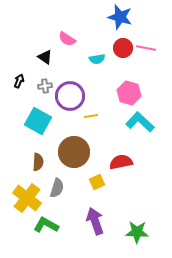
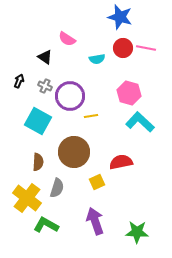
gray cross: rotated 32 degrees clockwise
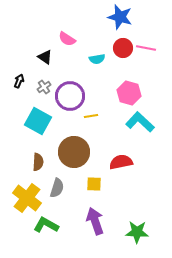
gray cross: moved 1 px left, 1 px down; rotated 32 degrees clockwise
yellow square: moved 3 px left, 2 px down; rotated 28 degrees clockwise
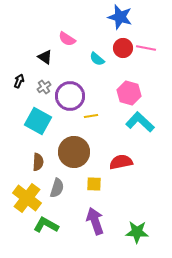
cyan semicircle: rotated 49 degrees clockwise
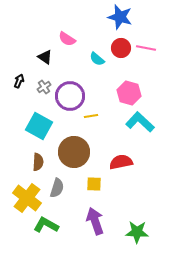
red circle: moved 2 px left
cyan square: moved 1 px right, 5 px down
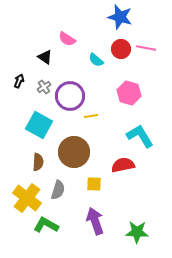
red circle: moved 1 px down
cyan semicircle: moved 1 px left, 1 px down
cyan L-shape: moved 14 px down; rotated 16 degrees clockwise
cyan square: moved 1 px up
red semicircle: moved 2 px right, 3 px down
gray semicircle: moved 1 px right, 2 px down
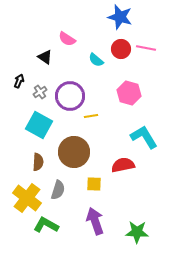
gray cross: moved 4 px left, 5 px down
cyan L-shape: moved 4 px right, 1 px down
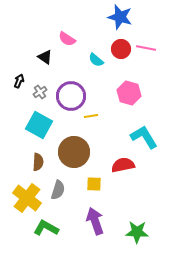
purple circle: moved 1 px right
green L-shape: moved 3 px down
